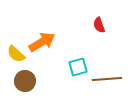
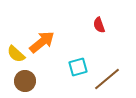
orange arrow: rotated 8 degrees counterclockwise
brown line: rotated 36 degrees counterclockwise
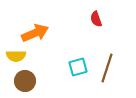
red semicircle: moved 3 px left, 6 px up
orange arrow: moved 7 px left, 9 px up; rotated 16 degrees clockwise
yellow semicircle: moved 2 px down; rotated 42 degrees counterclockwise
brown line: moved 11 px up; rotated 32 degrees counterclockwise
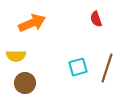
orange arrow: moved 3 px left, 10 px up
brown circle: moved 2 px down
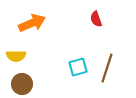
brown circle: moved 3 px left, 1 px down
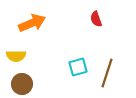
brown line: moved 5 px down
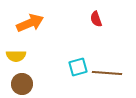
orange arrow: moved 2 px left
brown line: rotated 76 degrees clockwise
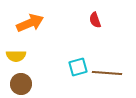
red semicircle: moved 1 px left, 1 px down
brown circle: moved 1 px left
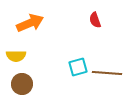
brown circle: moved 1 px right
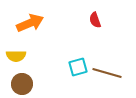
brown line: rotated 12 degrees clockwise
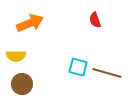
cyan square: rotated 30 degrees clockwise
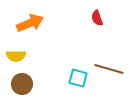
red semicircle: moved 2 px right, 2 px up
cyan square: moved 11 px down
brown line: moved 2 px right, 4 px up
